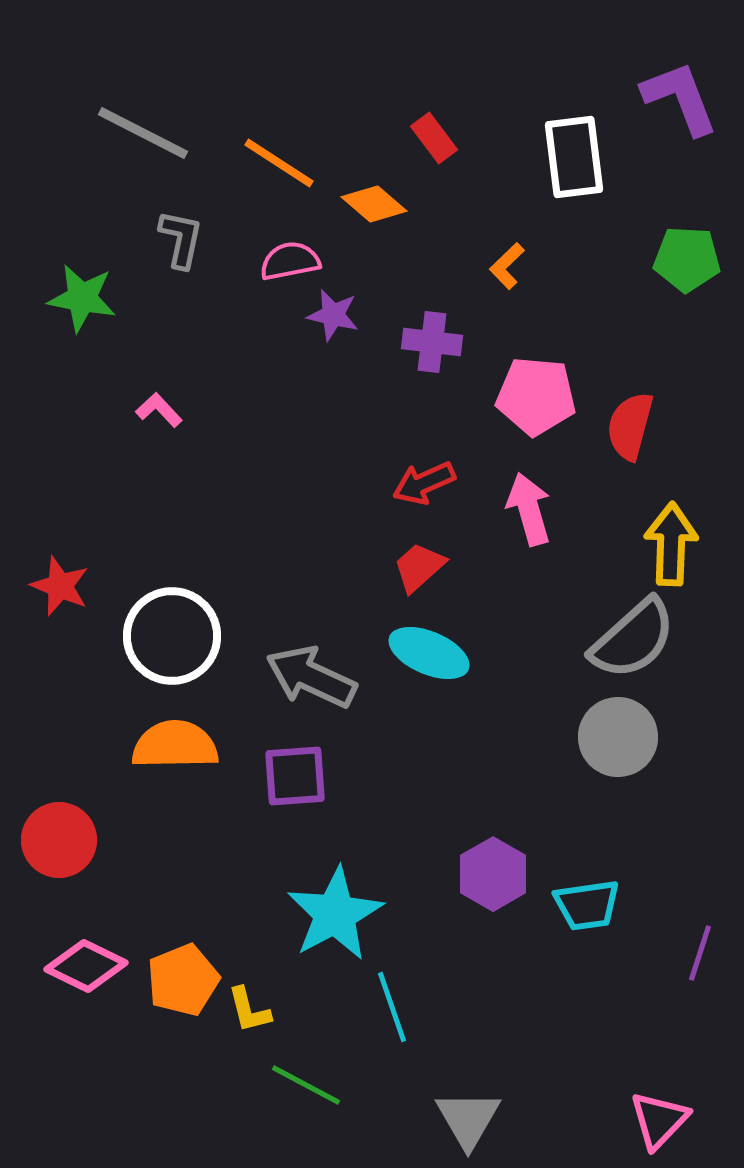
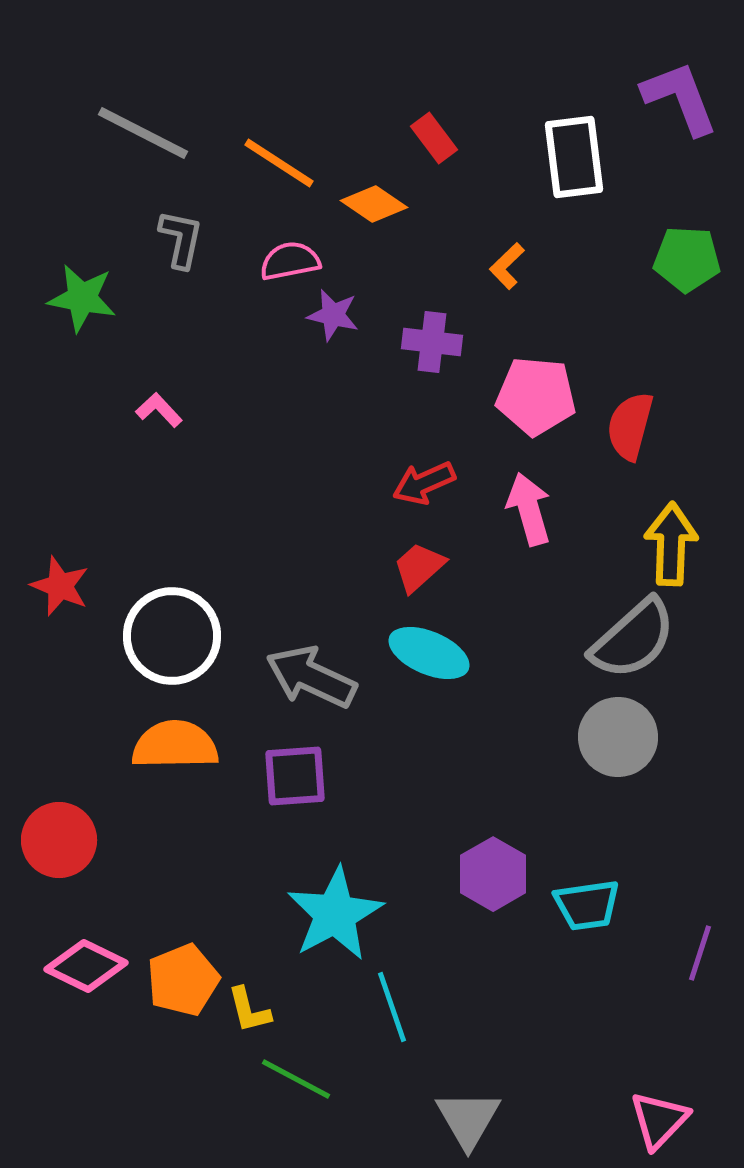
orange diamond: rotated 6 degrees counterclockwise
green line: moved 10 px left, 6 px up
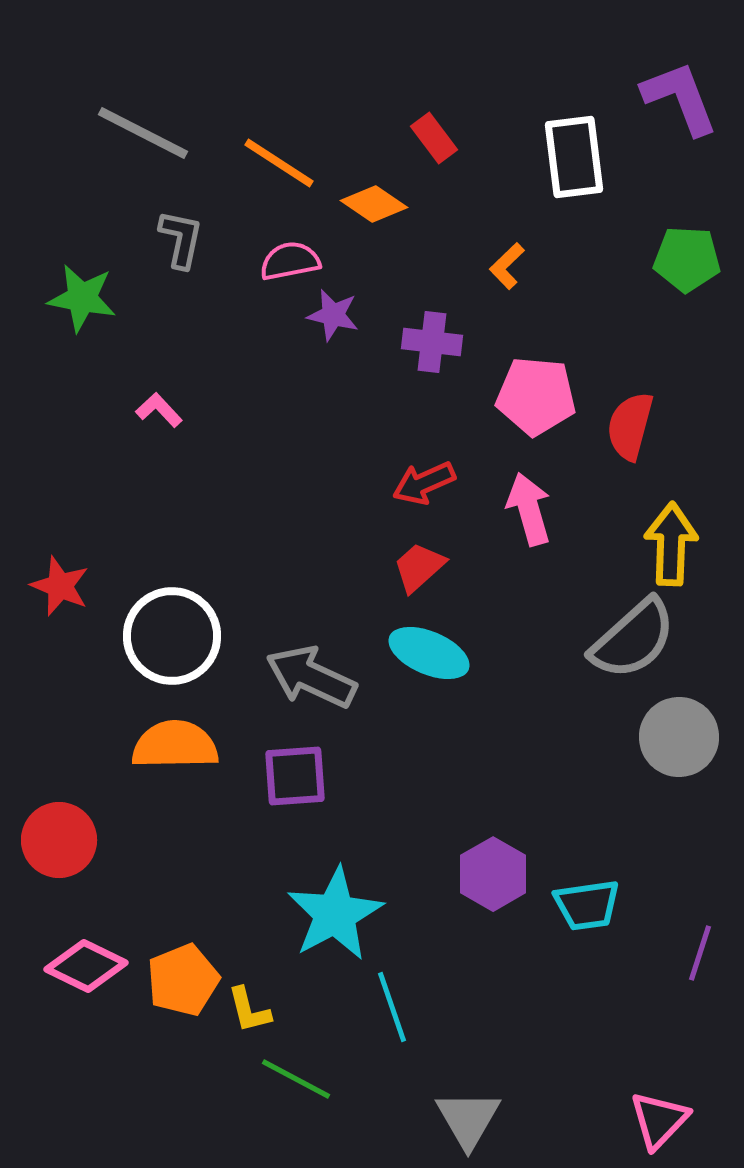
gray circle: moved 61 px right
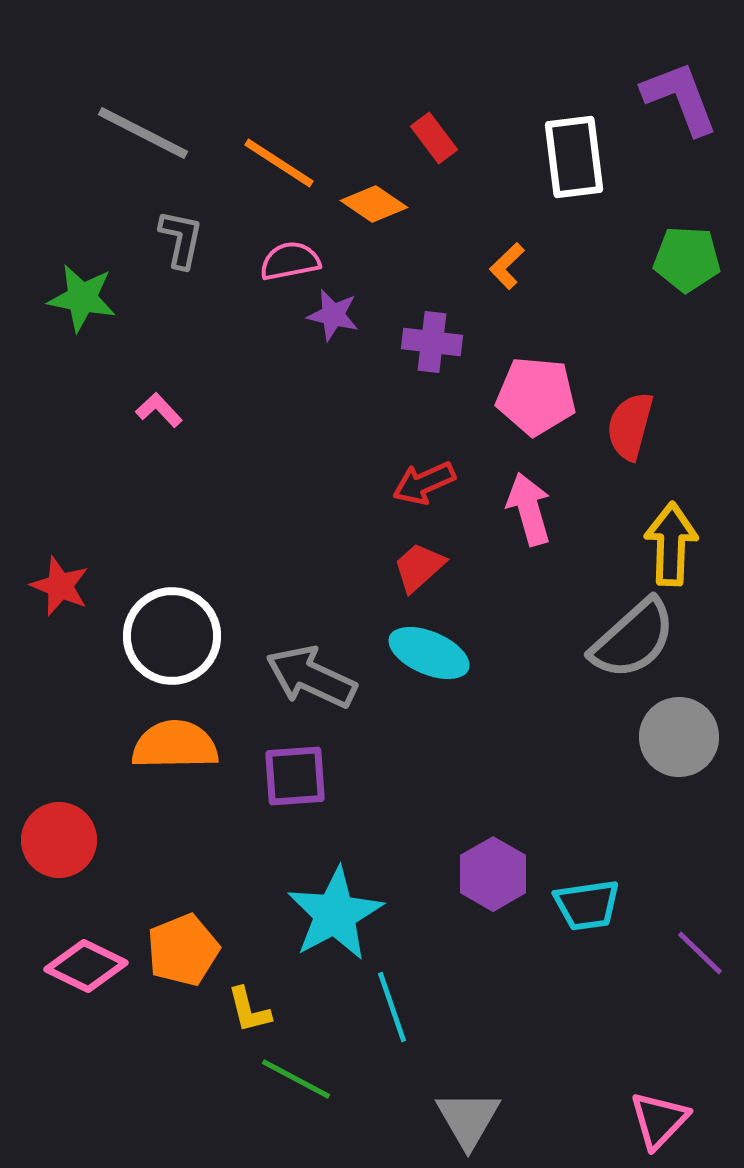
purple line: rotated 64 degrees counterclockwise
orange pentagon: moved 30 px up
